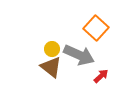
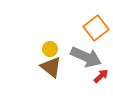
orange square: rotated 10 degrees clockwise
yellow circle: moved 2 px left
gray arrow: moved 7 px right, 2 px down
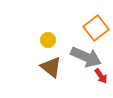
yellow circle: moved 2 px left, 9 px up
red arrow: rotated 98 degrees clockwise
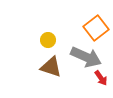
brown triangle: rotated 20 degrees counterclockwise
red arrow: moved 2 px down
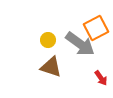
orange square: rotated 10 degrees clockwise
gray arrow: moved 6 px left, 13 px up; rotated 12 degrees clockwise
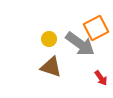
yellow circle: moved 1 px right, 1 px up
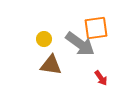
orange square: rotated 20 degrees clockwise
yellow circle: moved 5 px left
brown triangle: moved 2 px up; rotated 10 degrees counterclockwise
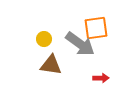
red arrow: rotated 56 degrees counterclockwise
